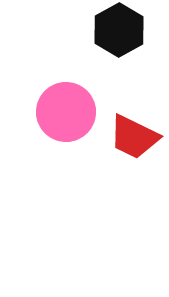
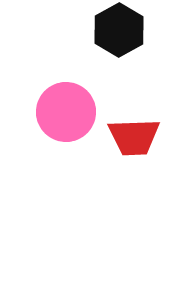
red trapezoid: rotated 28 degrees counterclockwise
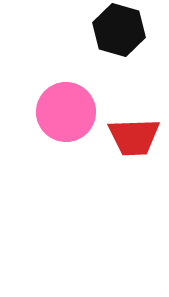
black hexagon: rotated 15 degrees counterclockwise
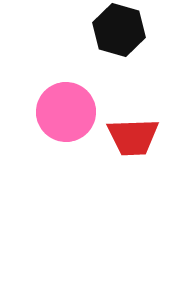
red trapezoid: moved 1 px left
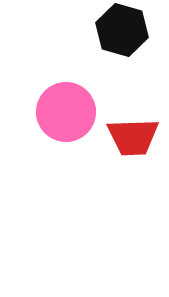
black hexagon: moved 3 px right
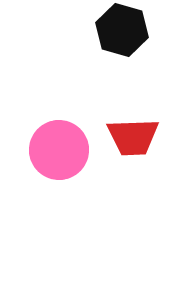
pink circle: moved 7 px left, 38 px down
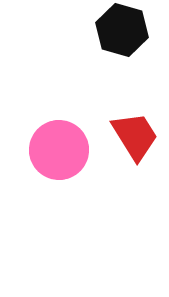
red trapezoid: moved 2 px right, 1 px up; rotated 120 degrees counterclockwise
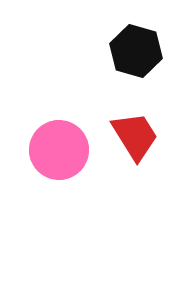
black hexagon: moved 14 px right, 21 px down
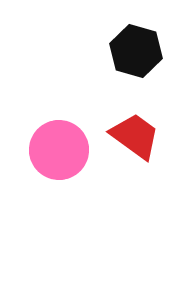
red trapezoid: rotated 22 degrees counterclockwise
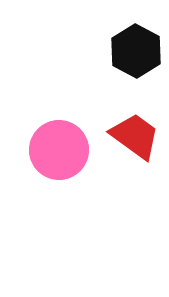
black hexagon: rotated 12 degrees clockwise
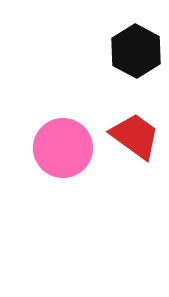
pink circle: moved 4 px right, 2 px up
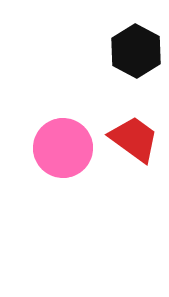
red trapezoid: moved 1 px left, 3 px down
